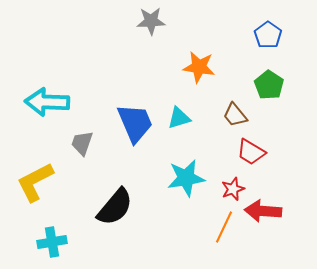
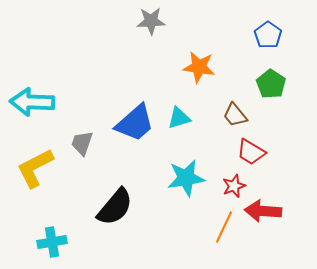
green pentagon: moved 2 px right, 1 px up
cyan arrow: moved 15 px left
blue trapezoid: rotated 72 degrees clockwise
yellow L-shape: moved 14 px up
red star: moved 1 px right, 3 px up
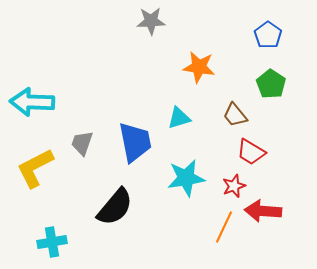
blue trapezoid: moved 19 px down; rotated 60 degrees counterclockwise
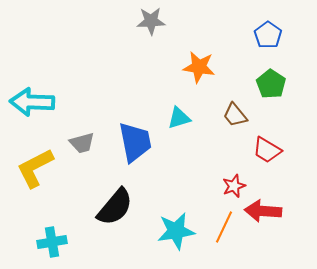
gray trapezoid: rotated 124 degrees counterclockwise
red trapezoid: moved 16 px right, 2 px up
cyan star: moved 10 px left, 53 px down
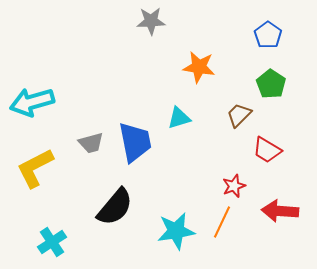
cyan arrow: rotated 18 degrees counterclockwise
brown trapezoid: moved 4 px right; rotated 84 degrees clockwise
gray trapezoid: moved 9 px right
red arrow: moved 17 px right
orange line: moved 2 px left, 5 px up
cyan cross: rotated 24 degrees counterclockwise
